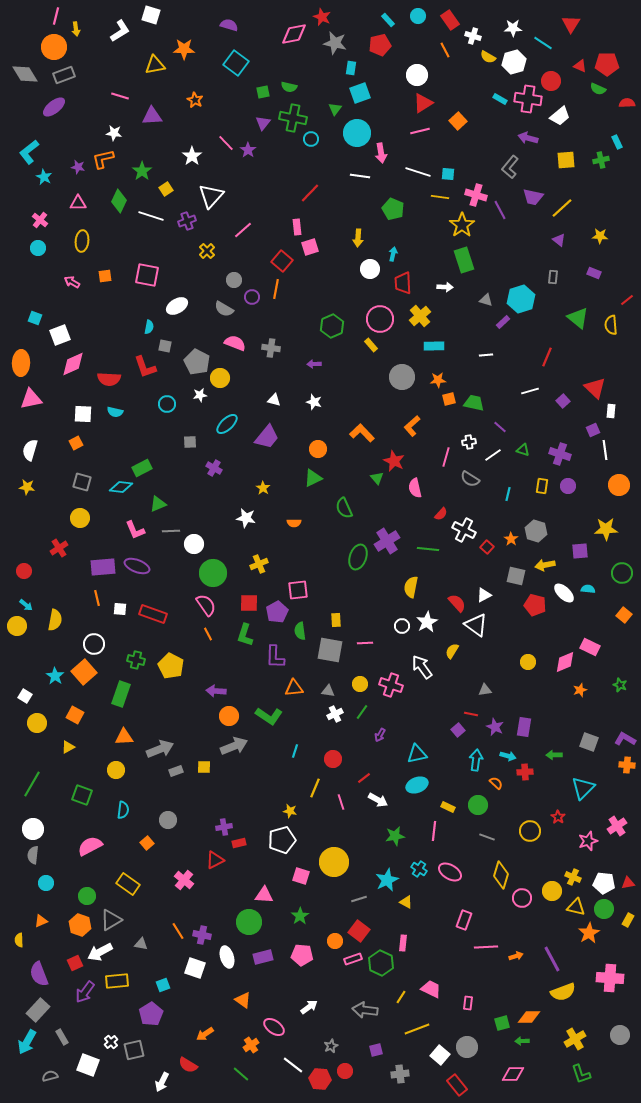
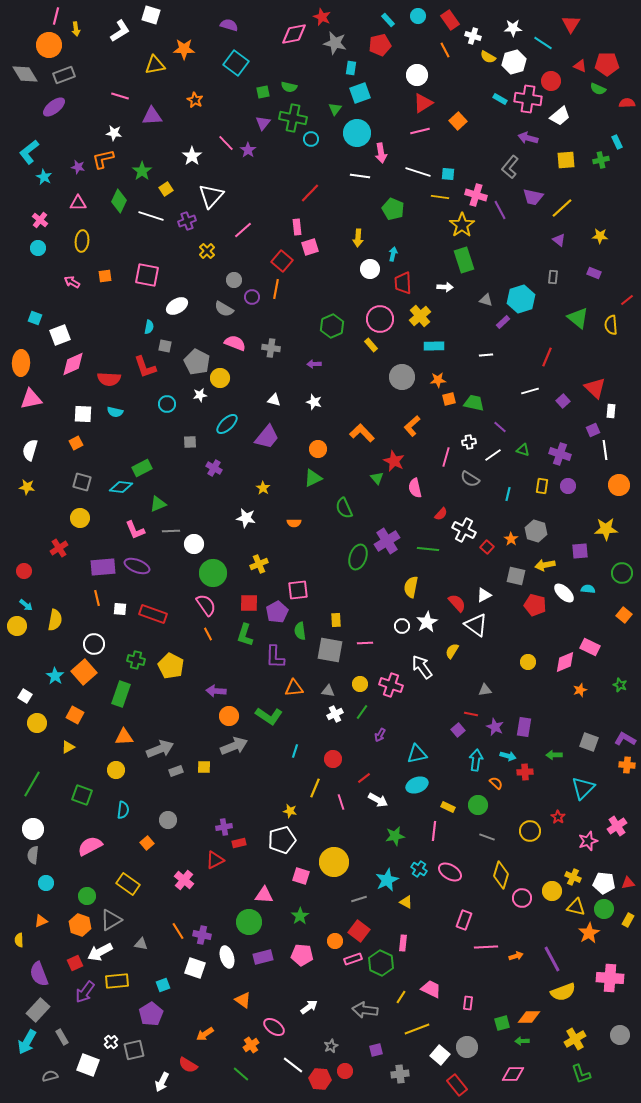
orange circle at (54, 47): moved 5 px left, 2 px up
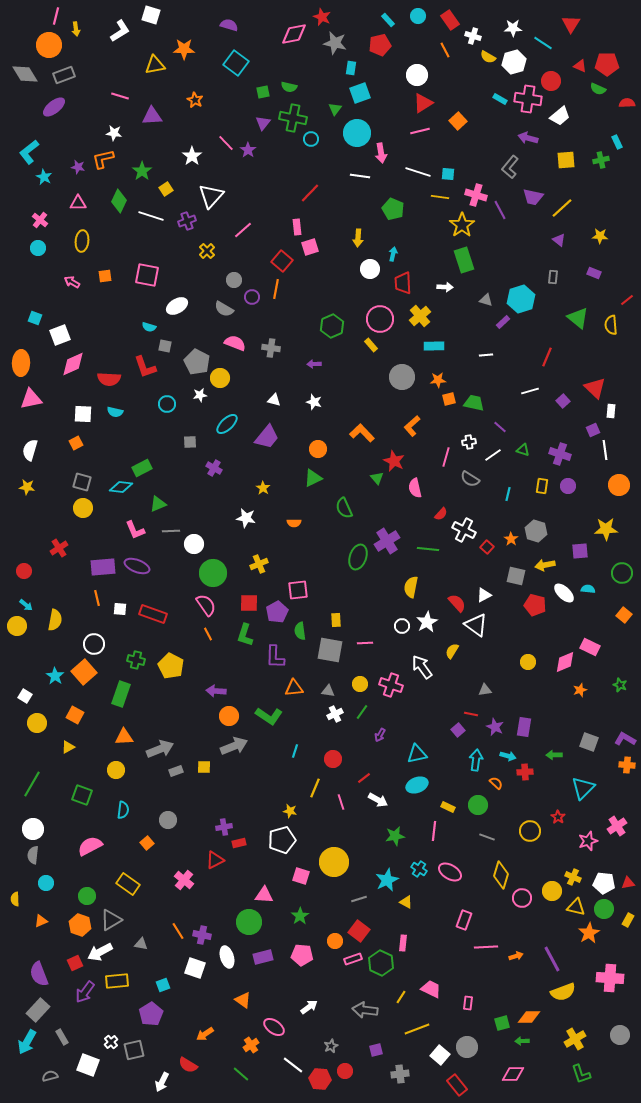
cyan semicircle at (149, 327): rotated 96 degrees clockwise
yellow circle at (80, 518): moved 3 px right, 10 px up
yellow semicircle at (19, 940): moved 4 px left, 41 px up
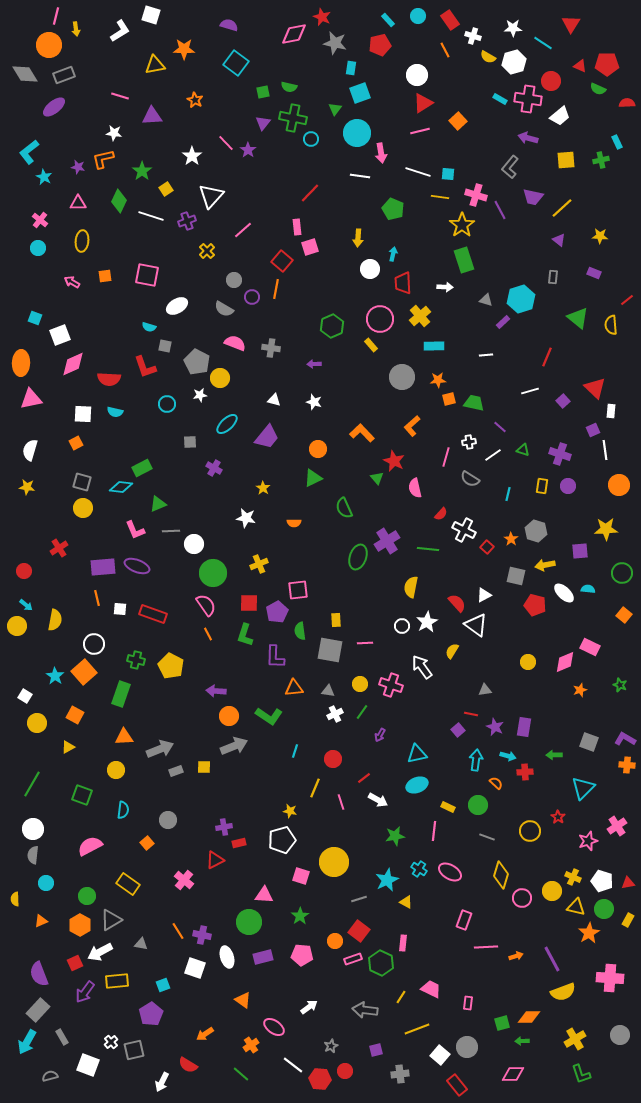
white pentagon at (604, 883): moved 2 px left, 2 px up; rotated 10 degrees clockwise
orange hexagon at (80, 925): rotated 10 degrees clockwise
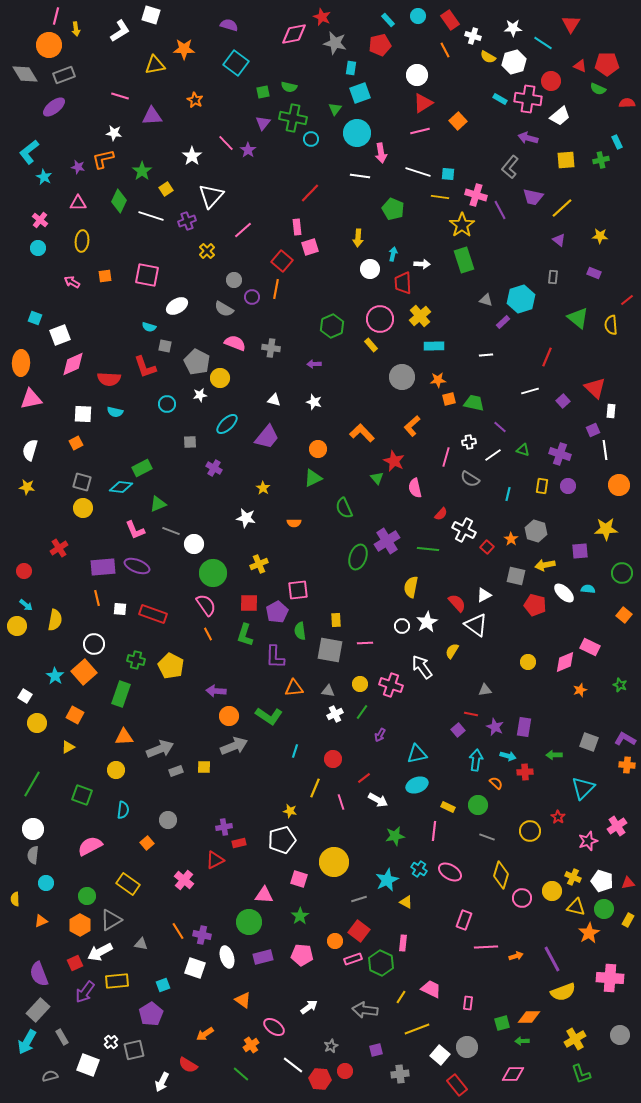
white arrow at (445, 287): moved 23 px left, 23 px up
gray line at (171, 531): rotated 24 degrees clockwise
pink square at (301, 876): moved 2 px left, 3 px down
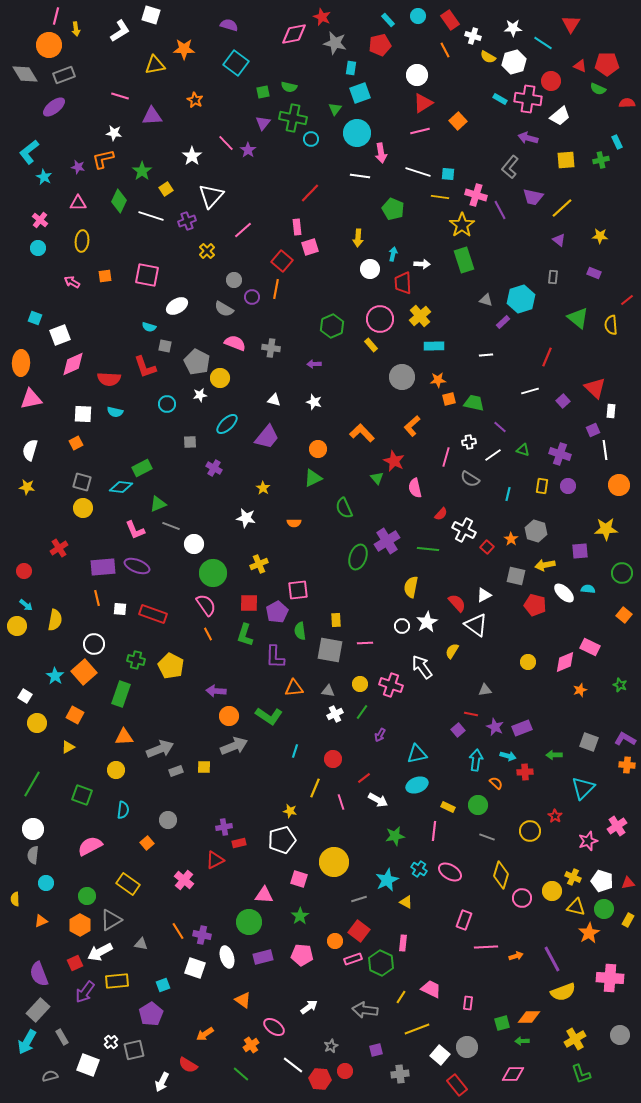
gray line at (171, 531): moved 5 px up
purple rectangle at (524, 727): moved 2 px left, 1 px down; rotated 60 degrees clockwise
red star at (558, 817): moved 3 px left, 1 px up
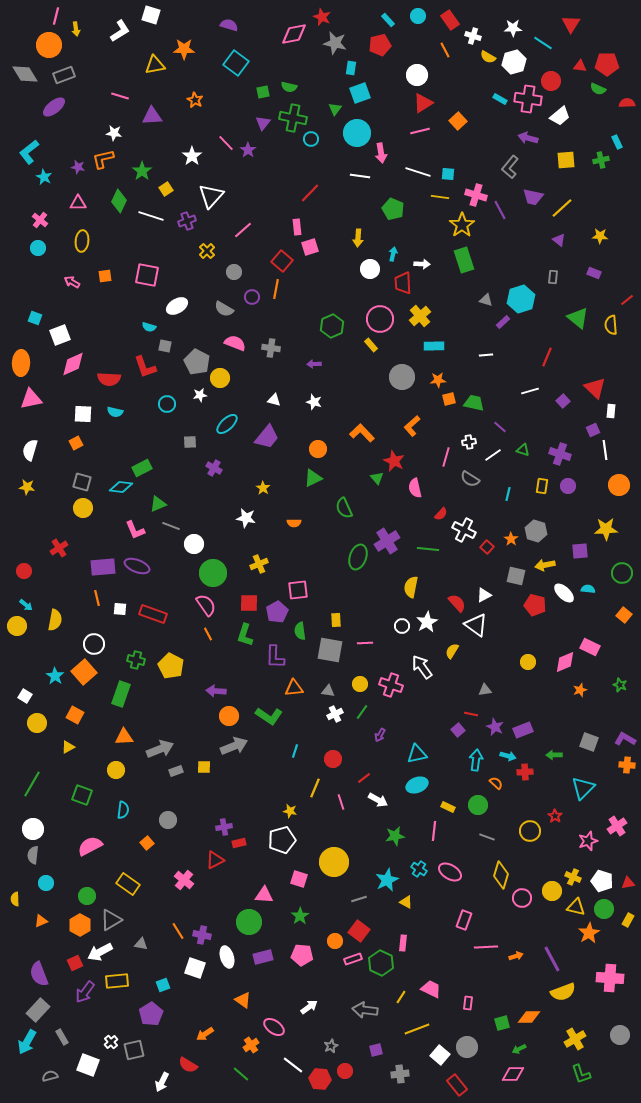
red triangle at (580, 66): rotated 16 degrees counterclockwise
gray circle at (234, 280): moved 8 px up
purple rectangle at (522, 728): moved 1 px right, 2 px down
green arrow at (522, 1041): moved 3 px left, 8 px down; rotated 24 degrees counterclockwise
